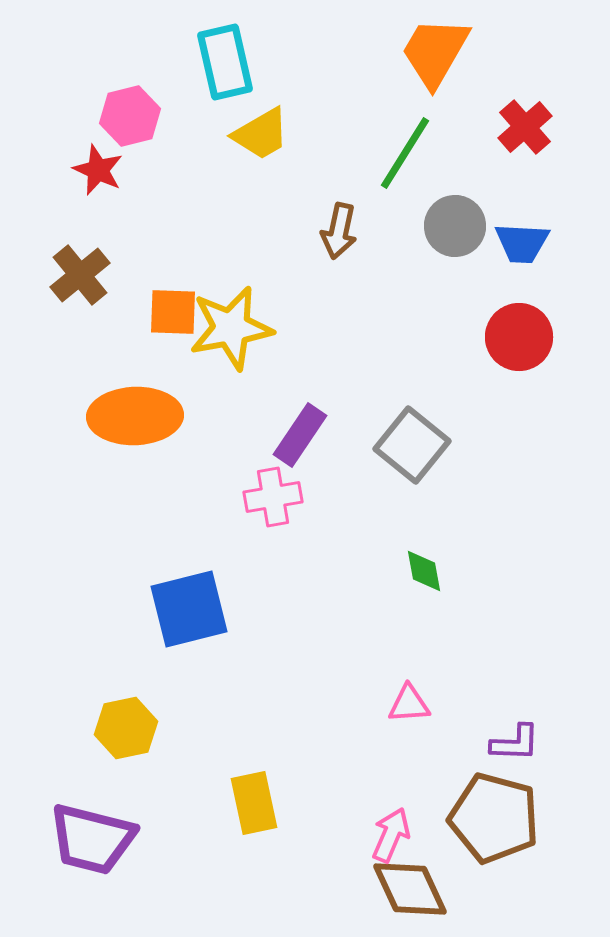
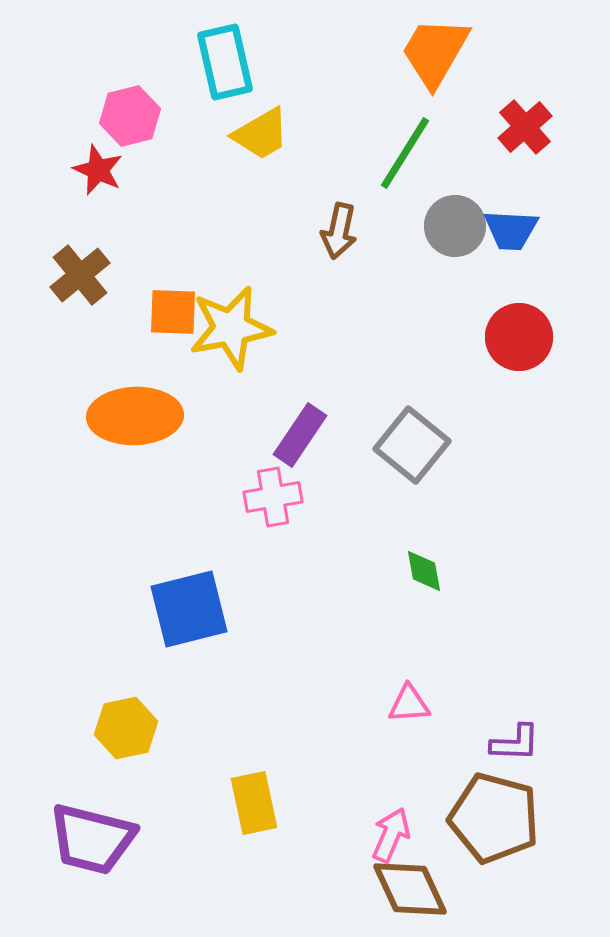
blue trapezoid: moved 11 px left, 13 px up
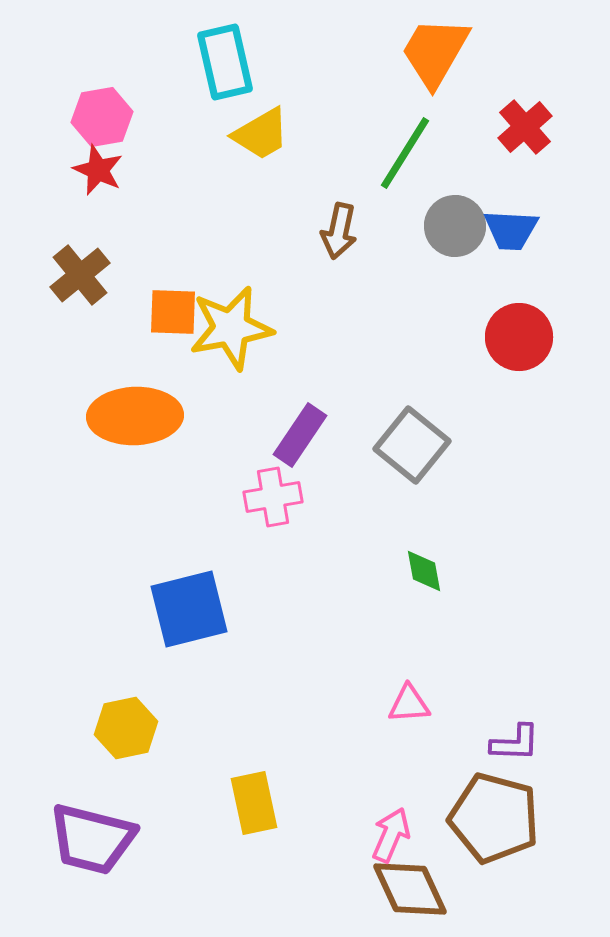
pink hexagon: moved 28 px left, 1 px down; rotated 4 degrees clockwise
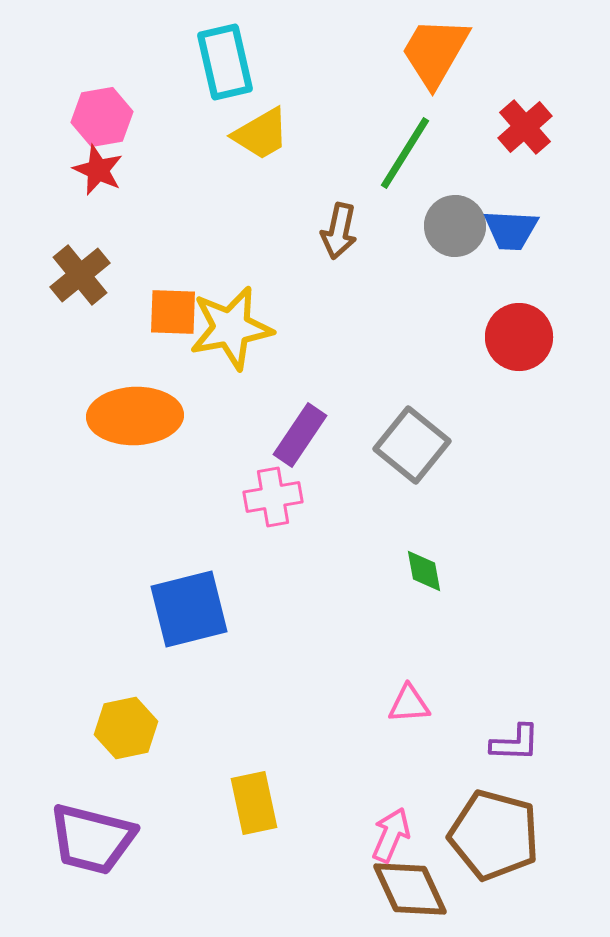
brown pentagon: moved 17 px down
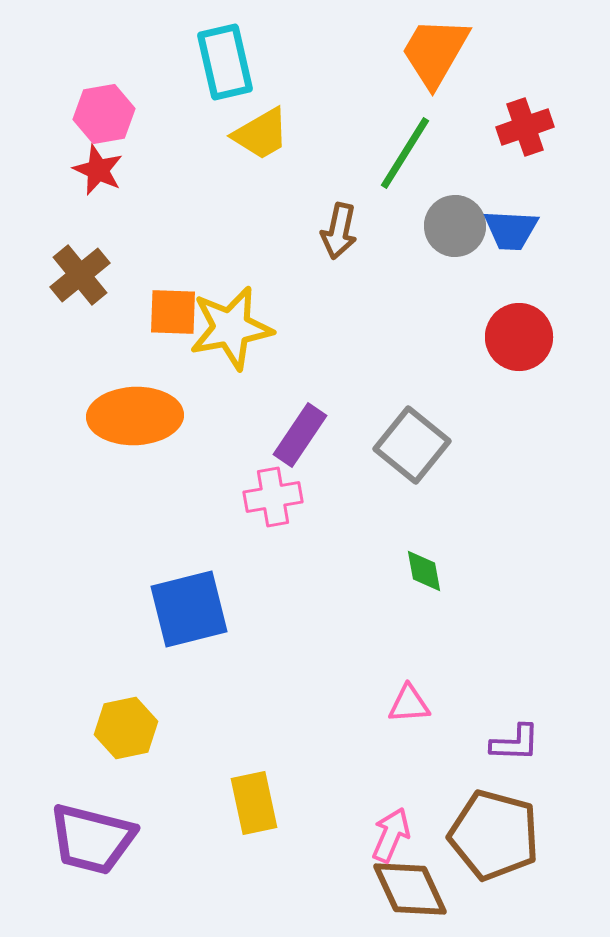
pink hexagon: moved 2 px right, 3 px up
red cross: rotated 22 degrees clockwise
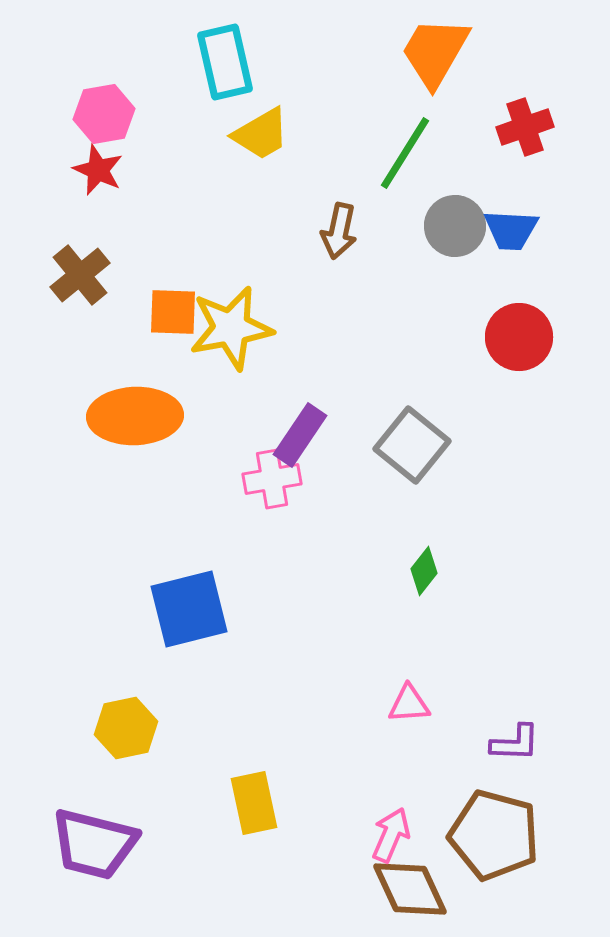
pink cross: moved 1 px left, 18 px up
green diamond: rotated 48 degrees clockwise
purple trapezoid: moved 2 px right, 5 px down
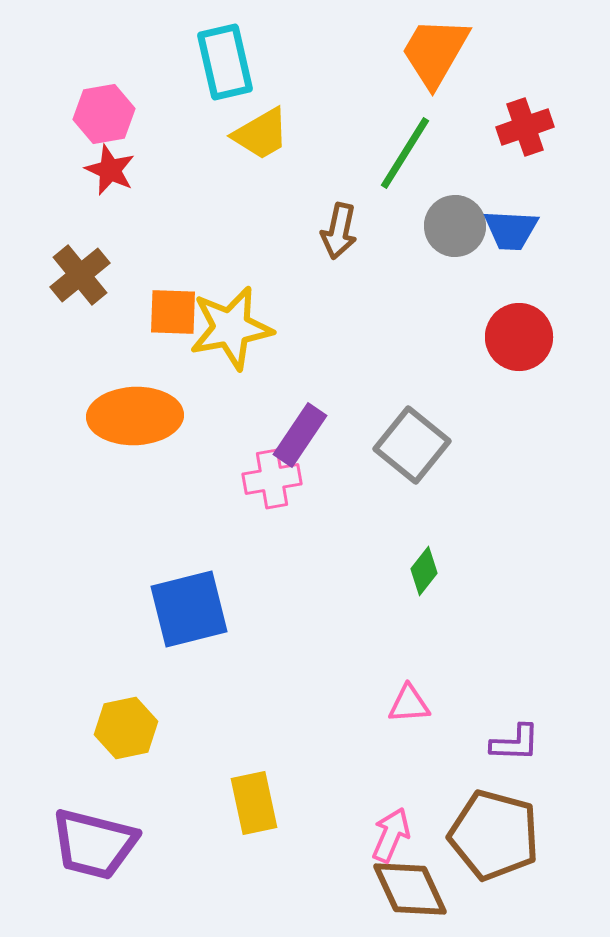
red star: moved 12 px right
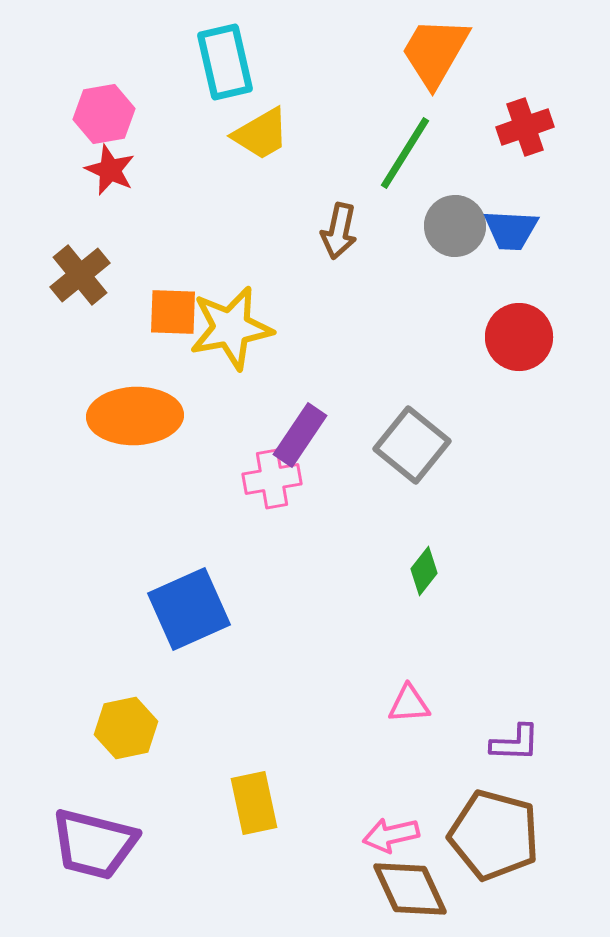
blue square: rotated 10 degrees counterclockwise
pink arrow: rotated 126 degrees counterclockwise
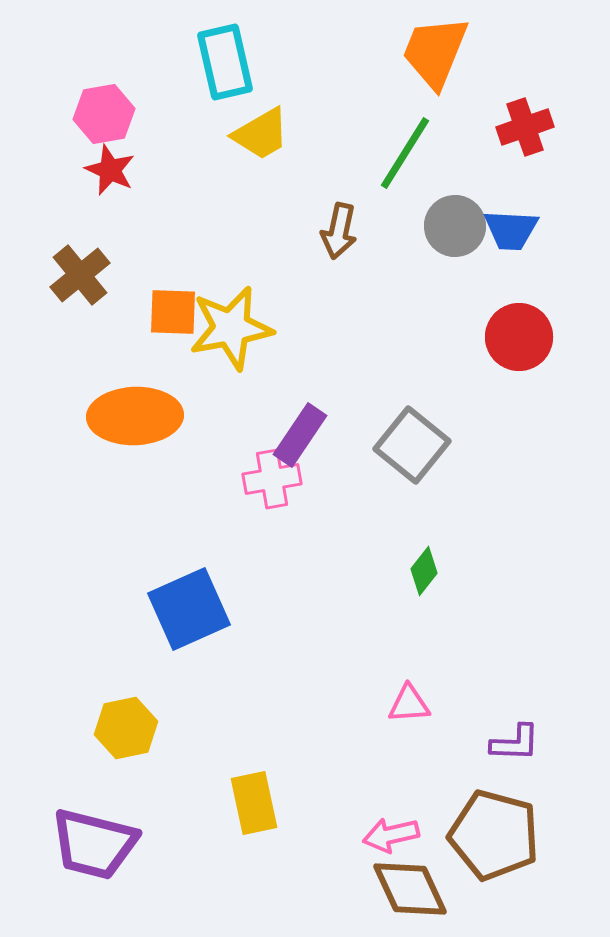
orange trapezoid: rotated 8 degrees counterclockwise
